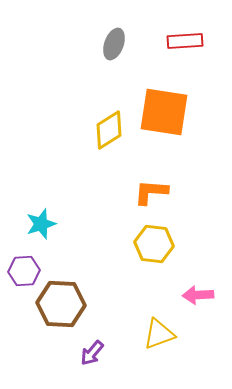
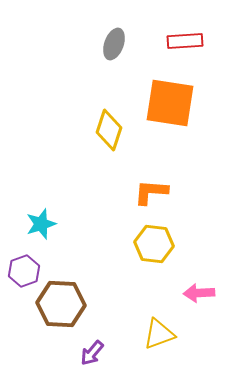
orange square: moved 6 px right, 9 px up
yellow diamond: rotated 39 degrees counterclockwise
purple hexagon: rotated 16 degrees counterclockwise
pink arrow: moved 1 px right, 2 px up
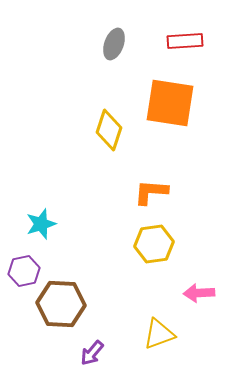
yellow hexagon: rotated 15 degrees counterclockwise
purple hexagon: rotated 8 degrees clockwise
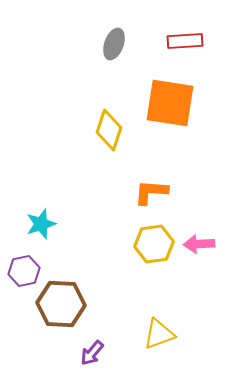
pink arrow: moved 49 px up
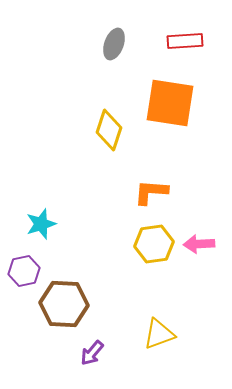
brown hexagon: moved 3 px right
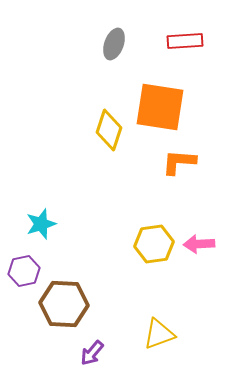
orange square: moved 10 px left, 4 px down
orange L-shape: moved 28 px right, 30 px up
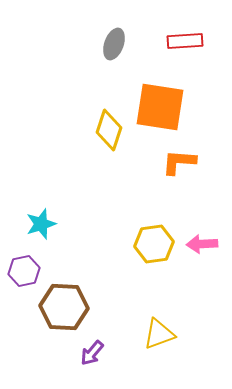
pink arrow: moved 3 px right
brown hexagon: moved 3 px down
